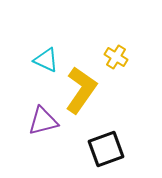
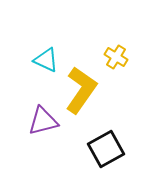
black square: rotated 9 degrees counterclockwise
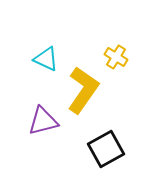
cyan triangle: moved 1 px up
yellow L-shape: moved 2 px right
